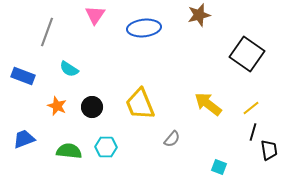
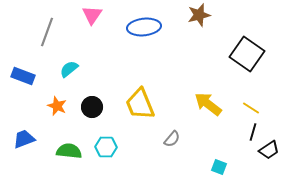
pink triangle: moved 3 px left
blue ellipse: moved 1 px up
cyan semicircle: rotated 108 degrees clockwise
yellow line: rotated 72 degrees clockwise
black trapezoid: rotated 65 degrees clockwise
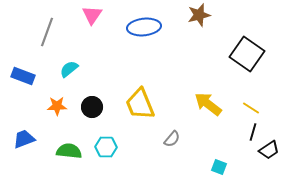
orange star: rotated 24 degrees counterclockwise
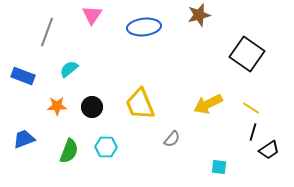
yellow arrow: rotated 64 degrees counterclockwise
green semicircle: rotated 105 degrees clockwise
cyan square: rotated 14 degrees counterclockwise
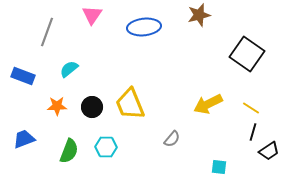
yellow trapezoid: moved 10 px left
black trapezoid: moved 1 px down
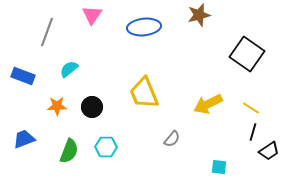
yellow trapezoid: moved 14 px right, 11 px up
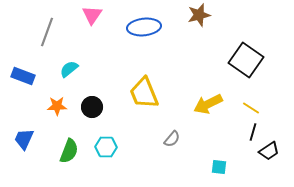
black square: moved 1 px left, 6 px down
blue trapezoid: rotated 45 degrees counterclockwise
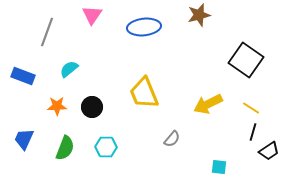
green semicircle: moved 4 px left, 3 px up
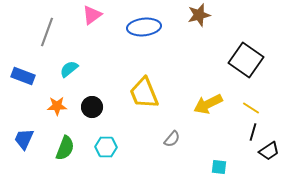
pink triangle: rotated 20 degrees clockwise
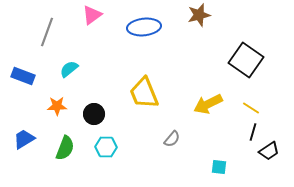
black circle: moved 2 px right, 7 px down
blue trapezoid: rotated 35 degrees clockwise
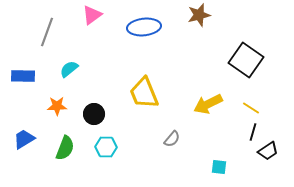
blue rectangle: rotated 20 degrees counterclockwise
black trapezoid: moved 1 px left
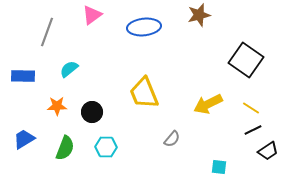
black circle: moved 2 px left, 2 px up
black line: moved 2 px up; rotated 48 degrees clockwise
